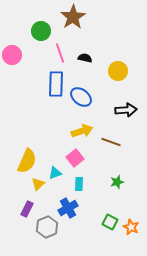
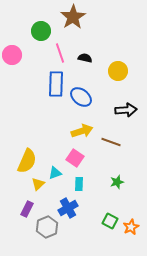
pink square: rotated 18 degrees counterclockwise
green square: moved 1 px up
orange star: rotated 21 degrees clockwise
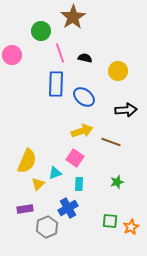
blue ellipse: moved 3 px right
purple rectangle: moved 2 px left; rotated 56 degrees clockwise
green square: rotated 21 degrees counterclockwise
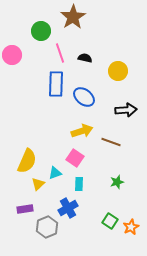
green square: rotated 28 degrees clockwise
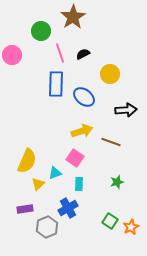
black semicircle: moved 2 px left, 4 px up; rotated 40 degrees counterclockwise
yellow circle: moved 8 px left, 3 px down
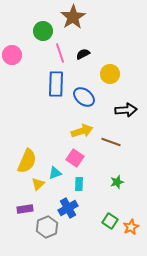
green circle: moved 2 px right
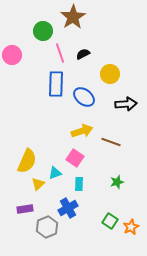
black arrow: moved 6 px up
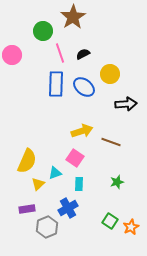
blue ellipse: moved 10 px up
purple rectangle: moved 2 px right
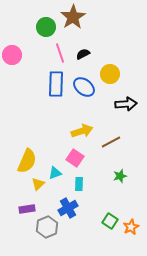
green circle: moved 3 px right, 4 px up
brown line: rotated 48 degrees counterclockwise
green star: moved 3 px right, 6 px up
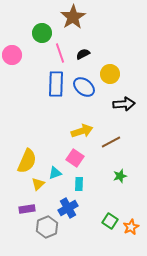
green circle: moved 4 px left, 6 px down
black arrow: moved 2 px left
